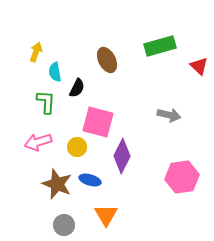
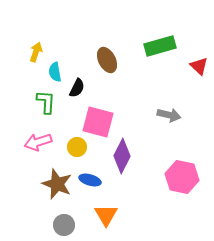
pink hexagon: rotated 20 degrees clockwise
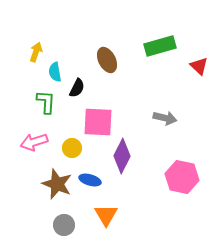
gray arrow: moved 4 px left, 3 px down
pink square: rotated 12 degrees counterclockwise
pink arrow: moved 4 px left
yellow circle: moved 5 px left, 1 px down
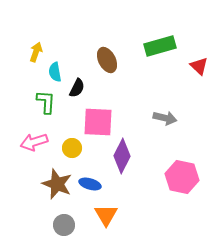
blue ellipse: moved 4 px down
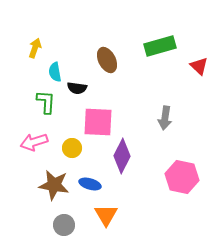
yellow arrow: moved 1 px left, 4 px up
black semicircle: rotated 72 degrees clockwise
gray arrow: rotated 85 degrees clockwise
brown star: moved 3 px left, 1 px down; rotated 12 degrees counterclockwise
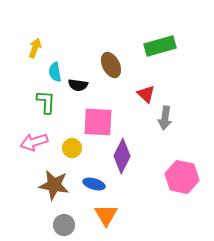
brown ellipse: moved 4 px right, 5 px down
red triangle: moved 53 px left, 28 px down
black semicircle: moved 1 px right, 3 px up
blue ellipse: moved 4 px right
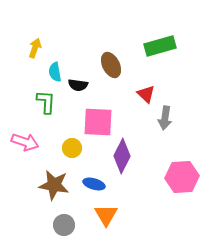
pink arrow: moved 9 px left; rotated 144 degrees counterclockwise
pink hexagon: rotated 16 degrees counterclockwise
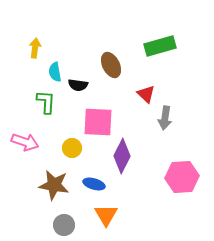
yellow arrow: rotated 12 degrees counterclockwise
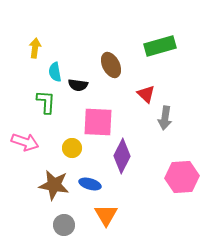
blue ellipse: moved 4 px left
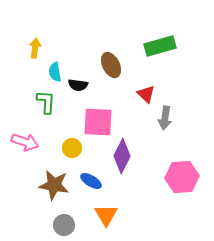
blue ellipse: moved 1 px right, 3 px up; rotated 15 degrees clockwise
